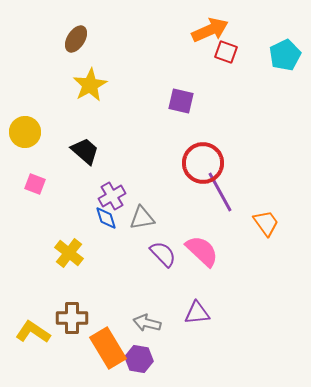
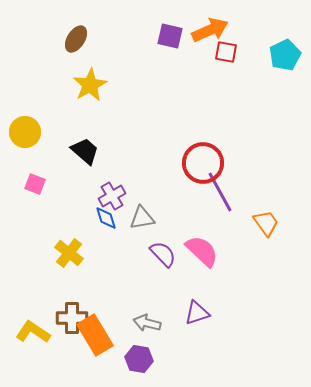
red square: rotated 10 degrees counterclockwise
purple square: moved 11 px left, 65 px up
purple triangle: rotated 12 degrees counterclockwise
orange rectangle: moved 13 px left, 13 px up
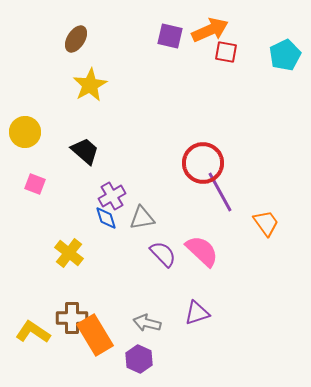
purple hexagon: rotated 16 degrees clockwise
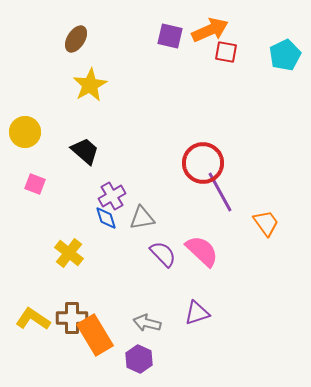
yellow L-shape: moved 13 px up
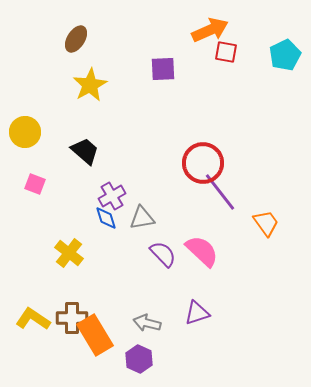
purple square: moved 7 px left, 33 px down; rotated 16 degrees counterclockwise
purple line: rotated 9 degrees counterclockwise
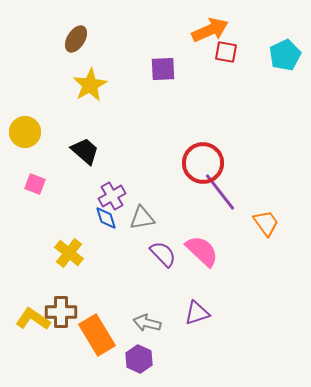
brown cross: moved 11 px left, 6 px up
orange rectangle: moved 2 px right
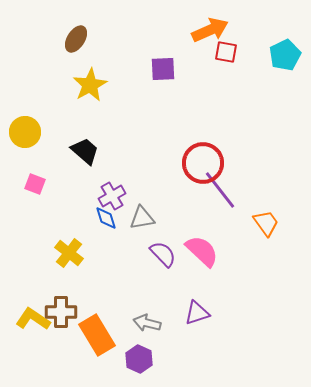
purple line: moved 2 px up
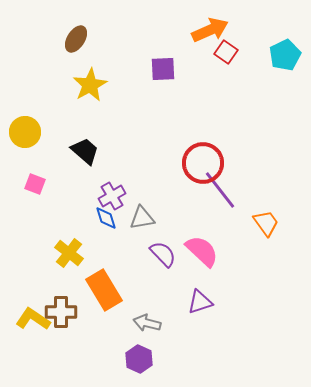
red square: rotated 25 degrees clockwise
purple triangle: moved 3 px right, 11 px up
orange rectangle: moved 7 px right, 45 px up
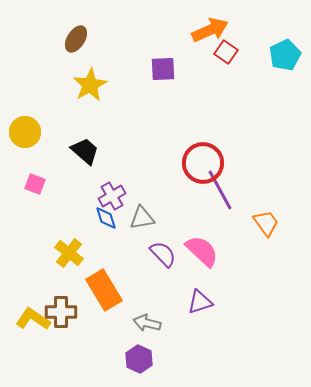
purple line: rotated 9 degrees clockwise
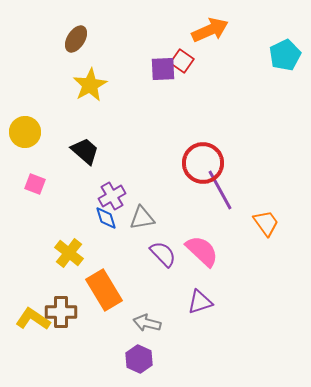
red square: moved 44 px left, 9 px down
